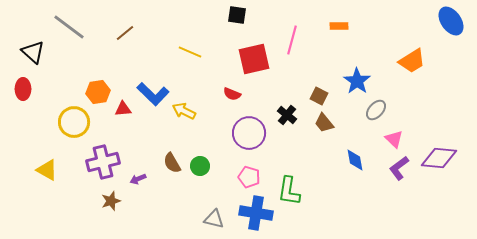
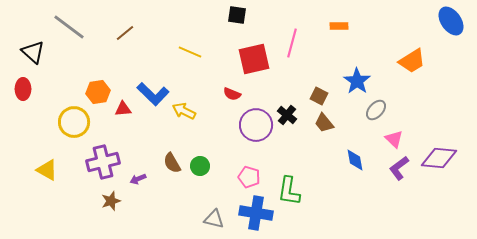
pink line: moved 3 px down
purple circle: moved 7 px right, 8 px up
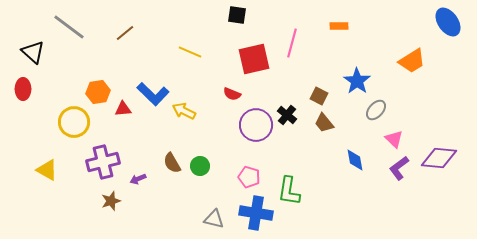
blue ellipse: moved 3 px left, 1 px down
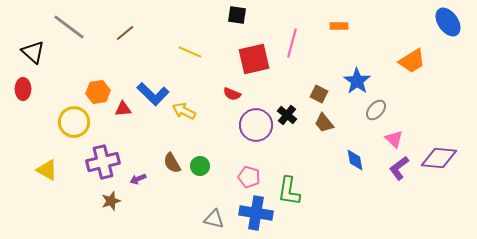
brown square: moved 2 px up
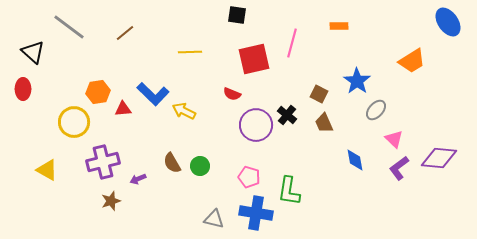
yellow line: rotated 25 degrees counterclockwise
brown trapezoid: rotated 15 degrees clockwise
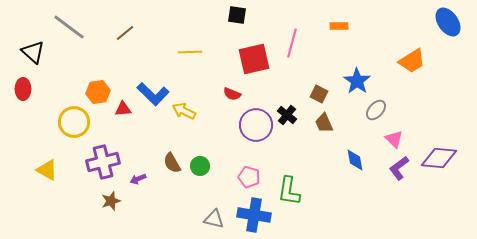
blue cross: moved 2 px left, 2 px down
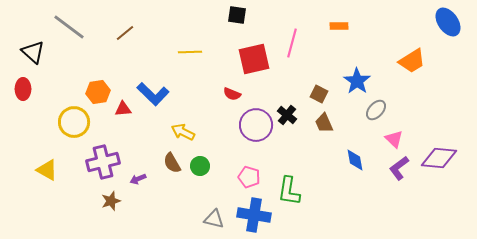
yellow arrow: moved 1 px left, 21 px down
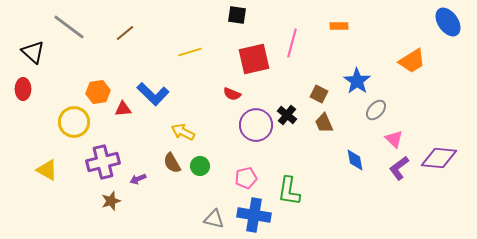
yellow line: rotated 15 degrees counterclockwise
pink pentagon: moved 3 px left, 1 px down; rotated 30 degrees counterclockwise
